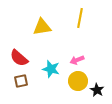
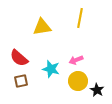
pink arrow: moved 1 px left
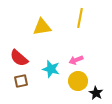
black star: moved 1 px left, 3 px down
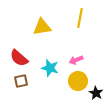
cyan star: moved 1 px left, 1 px up
